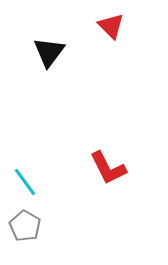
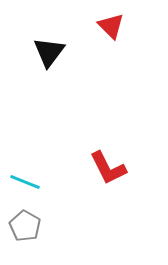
cyan line: rotated 32 degrees counterclockwise
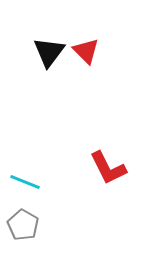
red triangle: moved 25 px left, 25 px down
gray pentagon: moved 2 px left, 1 px up
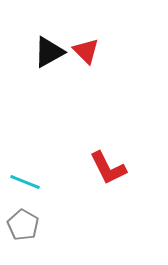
black triangle: rotated 24 degrees clockwise
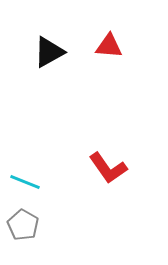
red triangle: moved 23 px right, 5 px up; rotated 40 degrees counterclockwise
red L-shape: rotated 9 degrees counterclockwise
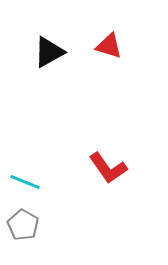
red triangle: rotated 12 degrees clockwise
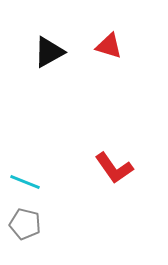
red L-shape: moved 6 px right
gray pentagon: moved 2 px right, 1 px up; rotated 16 degrees counterclockwise
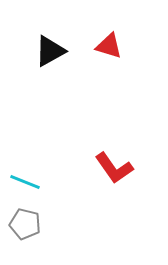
black triangle: moved 1 px right, 1 px up
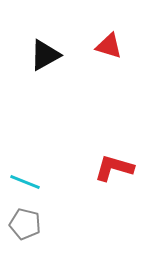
black triangle: moved 5 px left, 4 px down
red L-shape: rotated 141 degrees clockwise
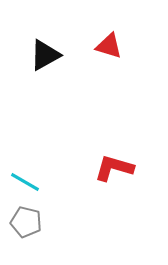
cyan line: rotated 8 degrees clockwise
gray pentagon: moved 1 px right, 2 px up
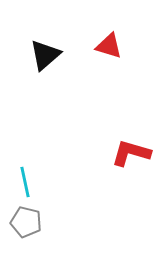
black triangle: rotated 12 degrees counterclockwise
red L-shape: moved 17 px right, 15 px up
cyan line: rotated 48 degrees clockwise
